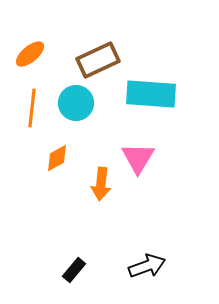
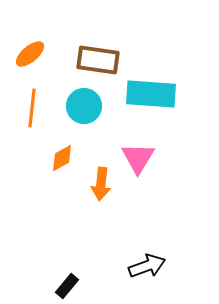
brown rectangle: rotated 33 degrees clockwise
cyan circle: moved 8 px right, 3 px down
orange diamond: moved 5 px right
black rectangle: moved 7 px left, 16 px down
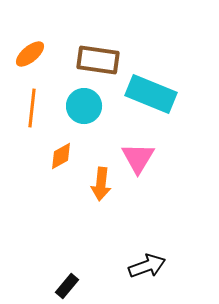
cyan rectangle: rotated 18 degrees clockwise
orange diamond: moved 1 px left, 2 px up
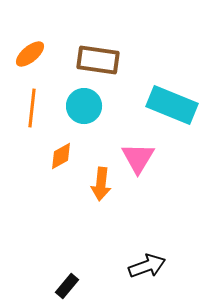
cyan rectangle: moved 21 px right, 11 px down
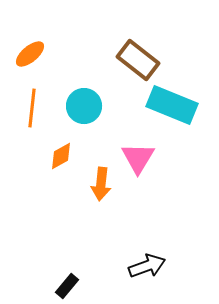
brown rectangle: moved 40 px right; rotated 30 degrees clockwise
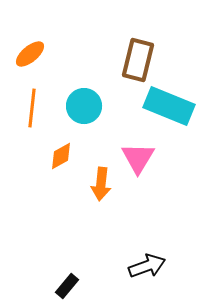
brown rectangle: rotated 66 degrees clockwise
cyan rectangle: moved 3 px left, 1 px down
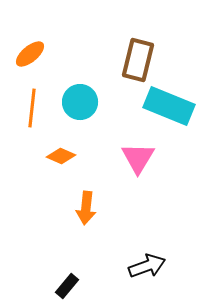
cyan circle: moved 4 px left, 4 px up
orange diamond: rotated 52 degrees clockwise
orange arrow: moved 15 px left, 24 px down
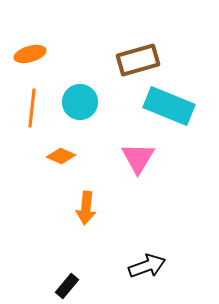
orange ellipse: rotated 24 degrees clockwise
brown rectangle: rotated 60 degrees clockwise
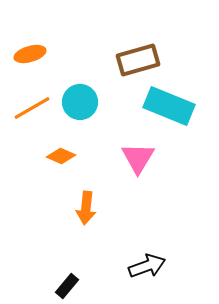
orange line: rotated 54 degrees clockwise
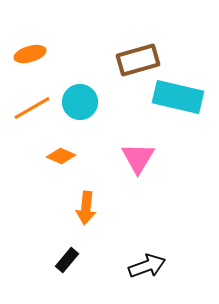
cyan rectangle: moved 9 px right, 9 px up; rotated 9 degrees counterclockwise
black rectangle: moved 26 px up
